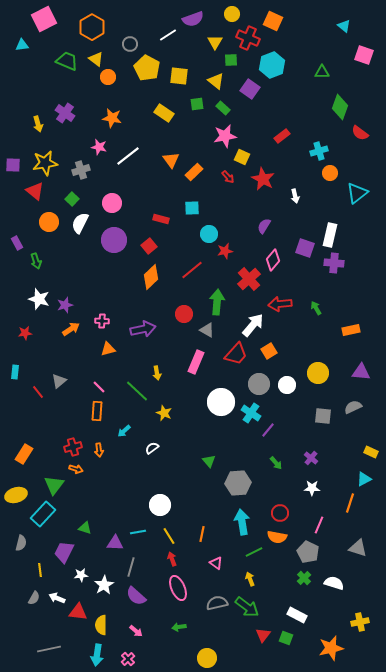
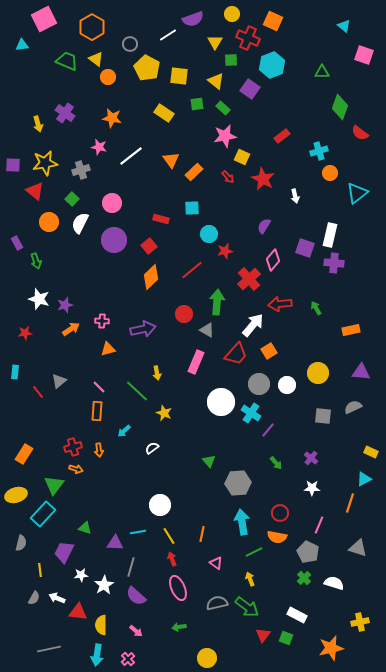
white line at (128, 156): moved 3 px right
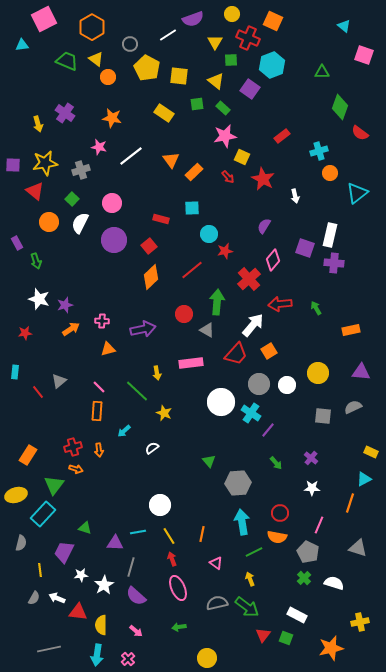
pink rectangle at (196, 362): moved 5 px left, 1 px down; rotated 60 degrees clockwise
orange rectangle at (24, 454): moved 4 px right, 1 px down
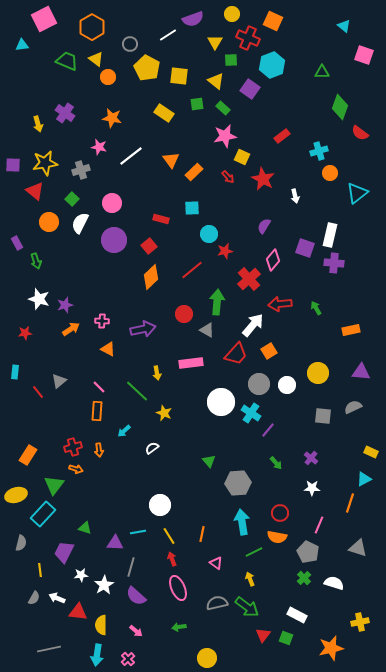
orange triangle at (108, 349): rotated 42 degrees clockwise
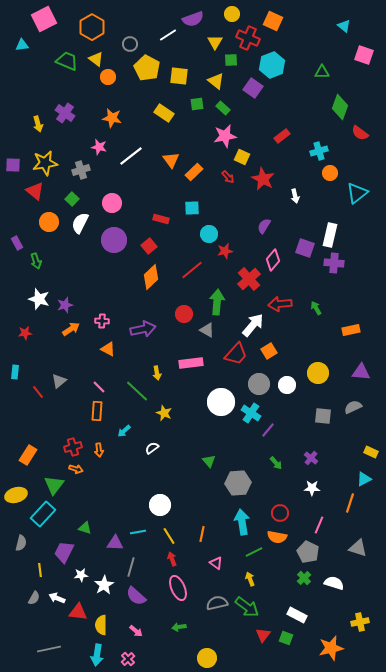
purple square at (250, 89): moved 3 px right, 1 px up
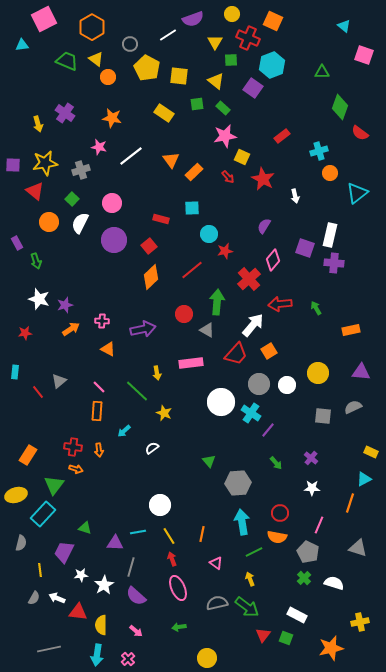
red cross at (73, 447): rotated 24 degrees clockwise
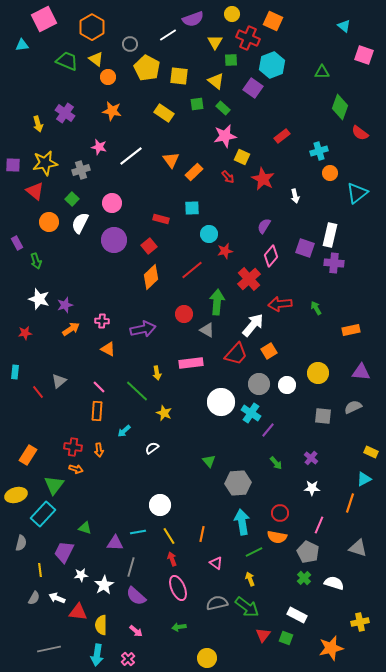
orange star at (112, 118): moved 7 px up
pink diamond at (273, 260): moved 2 px left, 4 px up
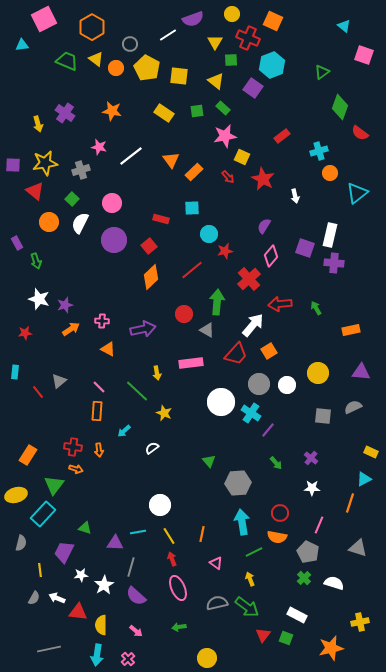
green triangle at (322, 72): rotated 35 degrees counterclockwise
orange circle at (108, 77): moved 8 px right, 9 px up
green square at (197, 104): moved 7 px down
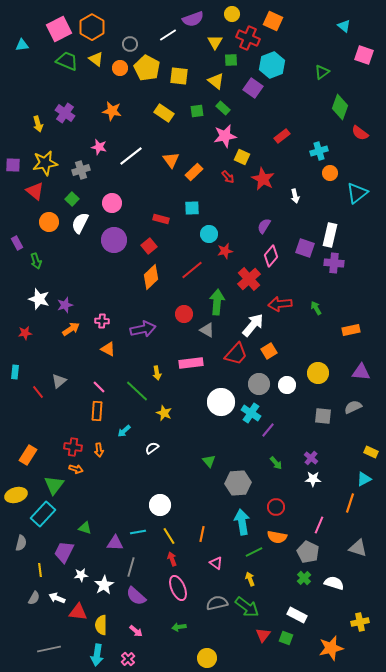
pink square at (44, 19): moved 15 px right, 10 px down
orange circle at (116, 68): moved 4 px right
white star at (312, 488): moved 1 px right, 9 px up
red circle at (280, 513): moved 4 px left, 6 px up
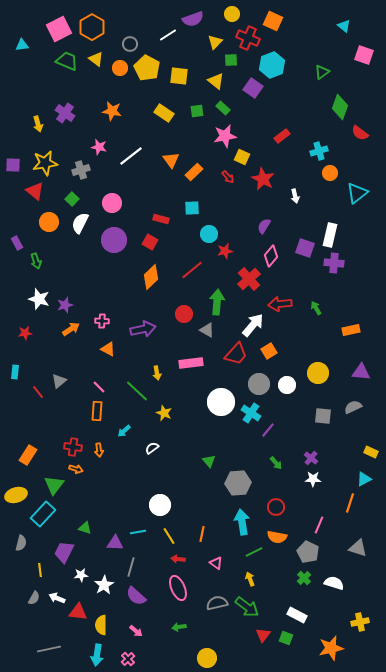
yellow triangle at (215, 42): rotated 14 degrees clockwise
red square at (149, 246): moved 1 px right, 4 px up; rotated 21 degrees counterclockwise
red arrow at (172, 559): moved 6 px right; rotated 64 degrees counterclockwise
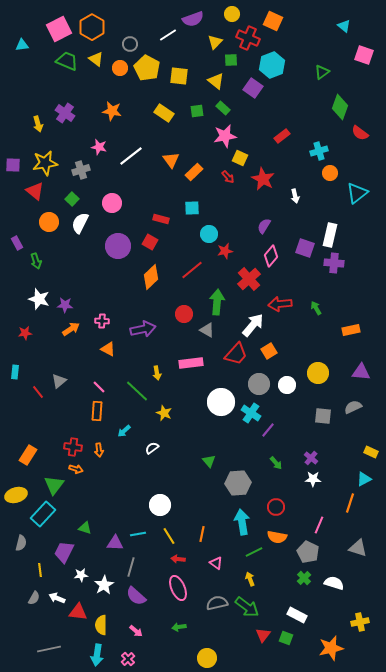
yellow square at (242, 157): moved 2 px left, 1 px down
purple circle at (114, 240): moved 4 px right, 6 px down
purple star at (65, 305): rotated 21 degrees clockwise
cyan line at (138, 532): moved 2 px down
